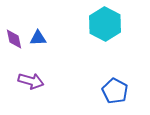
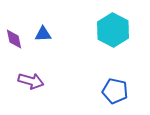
cyan hexagon: moved 8 px right, 6 px down
blue triangle: moved 5 px right, 4 px up
blue pentagon: rotated 15 degrees counterclockwise
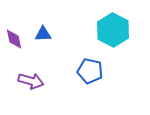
blue pentagon: moved 25 px left, 20 px up
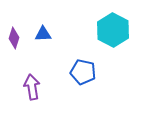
purple diamond: moved 1 px up; rotated 30 degrees clockwise
blue pentagon: moved 7 px left, 1 px down
purple arrow: moved 1 px right, 6 px down; rotated 115 degrees counterclockwise
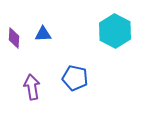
cyan hexagon: moved 2 px right, 1 px down
purple diamond: rotated 15 degrees counterclockwise
blue pentagon: moved 8 px left, 6 px down
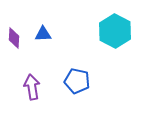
blue pentagon: moved 2 px right, 3 px down
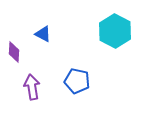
blue triangle: rotated 30 degrees clockwise
purple diamond: moved 14 px down
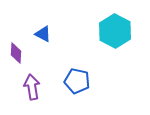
purple diamond: moved 2 px right, 1 px down
